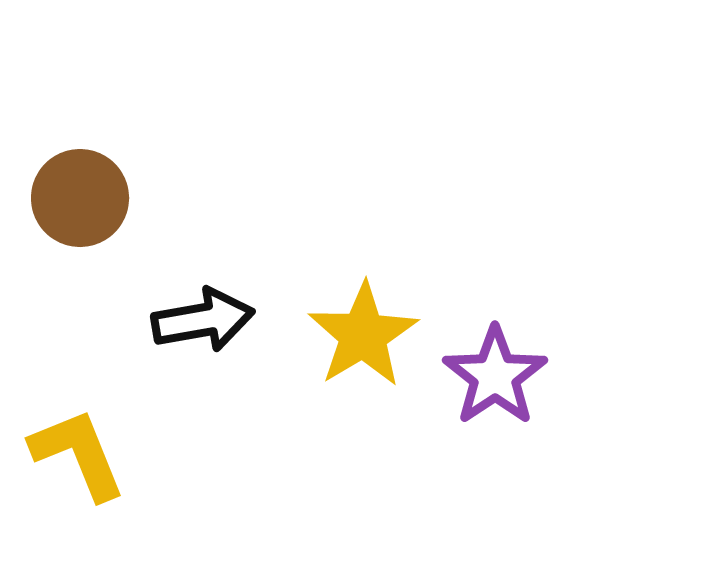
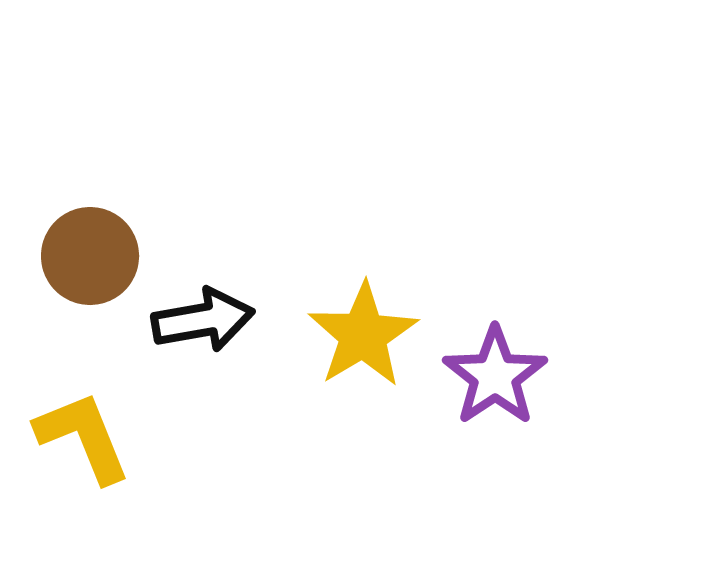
brown circle: moved 10 px right, 58 px down
yellow L-shape: moved 5 px right, 17 px up
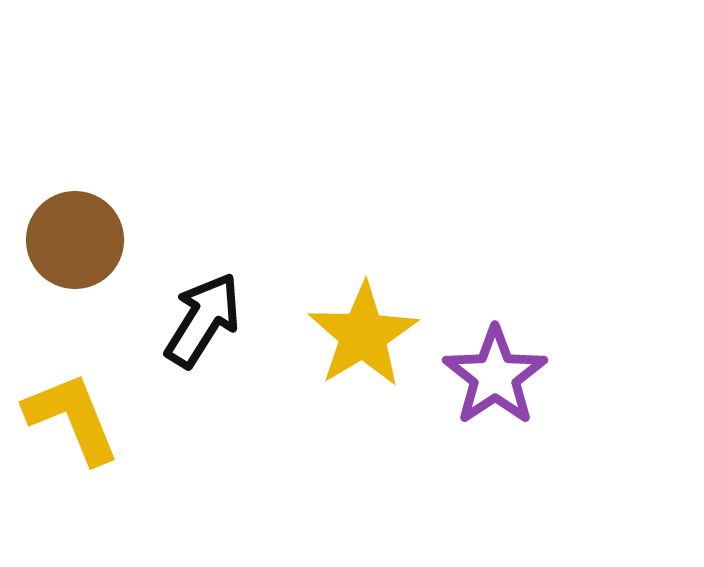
brown circle: moved 15 px left, 16 px up
black arrow: rotated 48 degrees counterclockwise
yellow L-shape: moved 11 px left, 19 px up
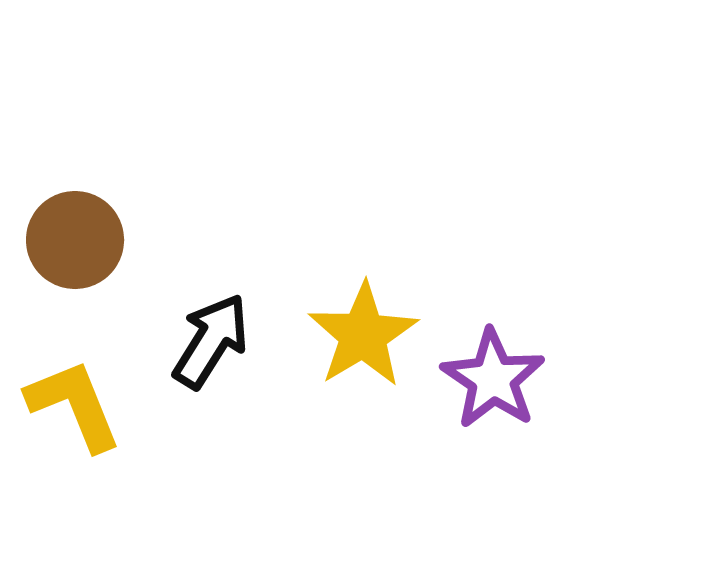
black arrow: moved 8 px right, 21 px down
purple star: moved 2 px left, 3 px down; rotated 4 degrees counterclockwise
yellow L-shape: moved 2 px right, 13 px up
